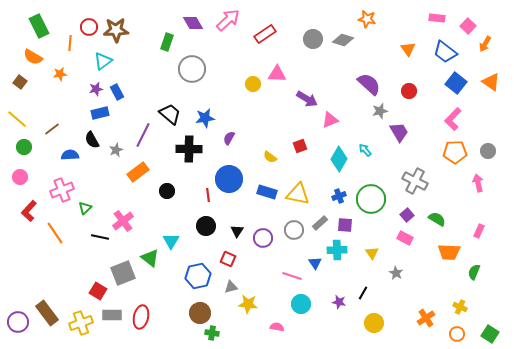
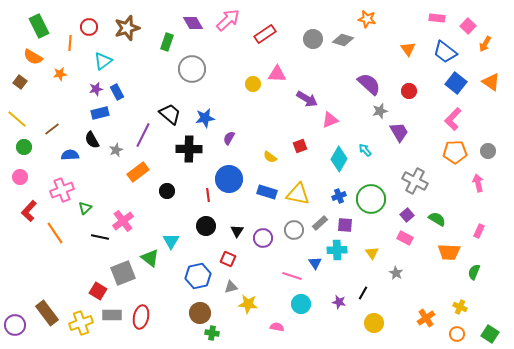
brown star at (116, 30): moved 11 px right, 2 px up; rotated 15 degrees counterclockwise
purple circle at (18, 322): moved 3 px left, 3 px down
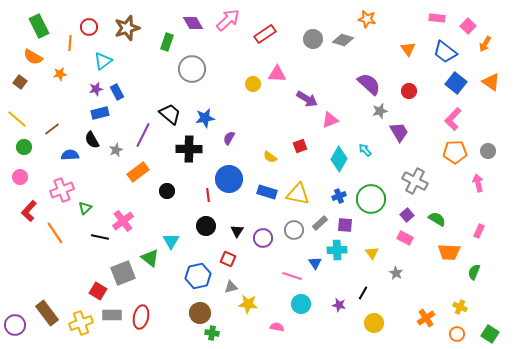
purple star at (339, 302): moved 3 px down
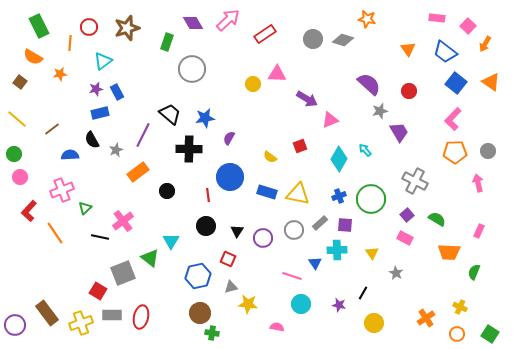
green circle at (24, 147): moved 10 px left, 7 px down
blue circle at (229, 179): moved 1 px right, 2 px up
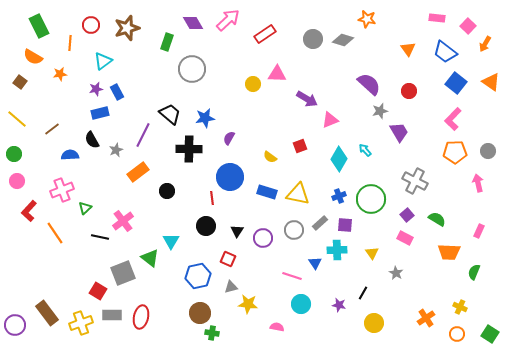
red circle at (89, 27): moved 2 px right, 2 px up
pink circle at (20, 177): moved 3 px left, 4 px down
red line at (208, 195): moved 4 px right, 3 px down
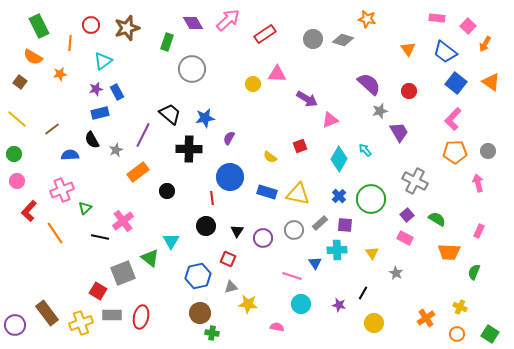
blue cross at (339, 196): rotated 24 degrees counterclockwise
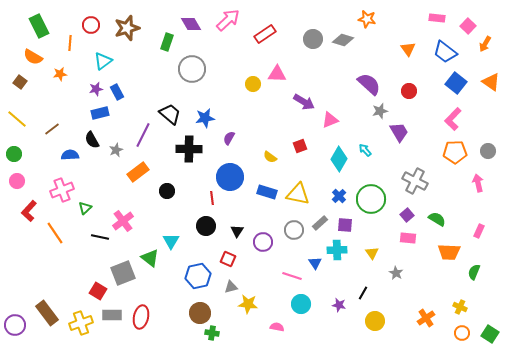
purple diamond at (193, 23): moved 2 px left, 1 px down
purple arrow at (307, 99): moved 3 px left, 3 px down
purple circle at (263, 238): moved 4 px down
pink rectangle at (405, 238): moved 3 px right; rotated 21 degrees counterclockwise
yellow circle at (374, 323): moved 1 px right, 2 px up
orange circle at (457, 334): moved 5 px right, 1 px up
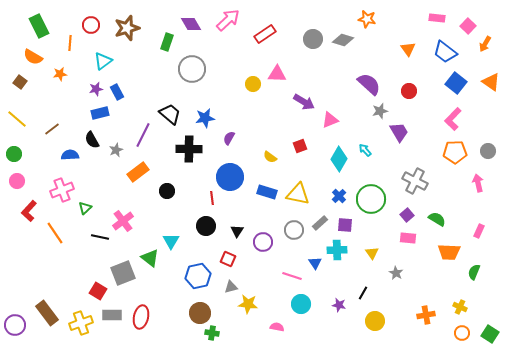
orange cross at (426, 318): moved 3 px up; rotated 24 degrees clockwise
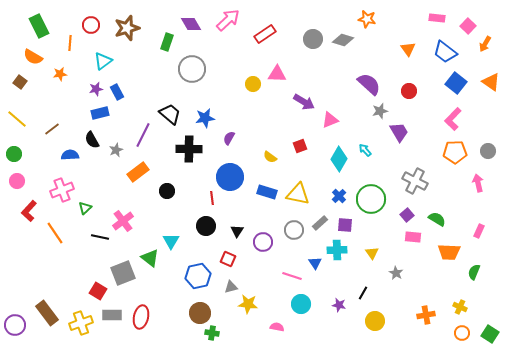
pink rectangle at (408, 238): moved 5 px right, 1 px up
